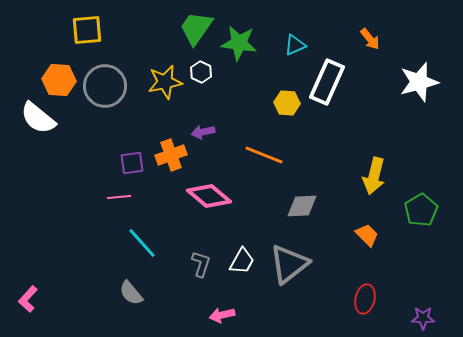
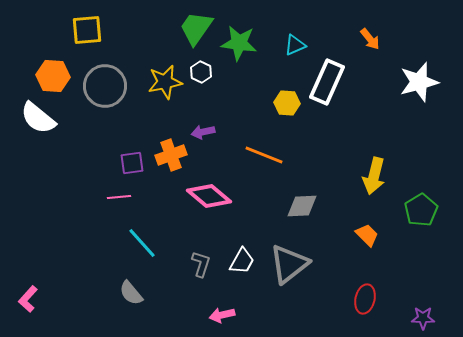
orange hexagon: moved 6 px left, 4 px up
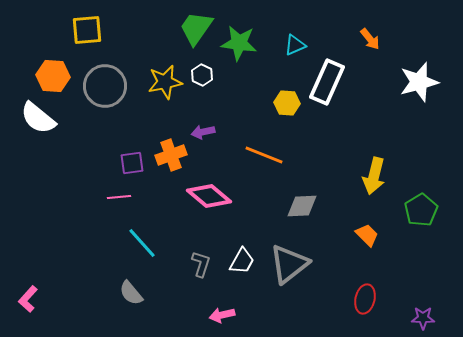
white hexagon: moved 1 px right, 3 px down
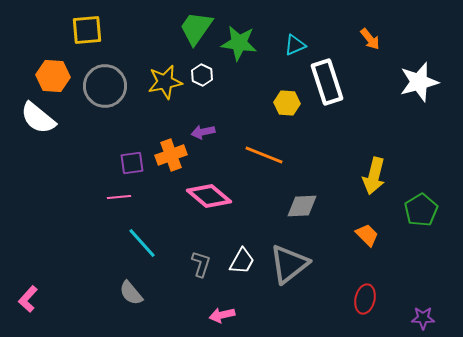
white rectangle: rotated 42 degrees counterclockwise
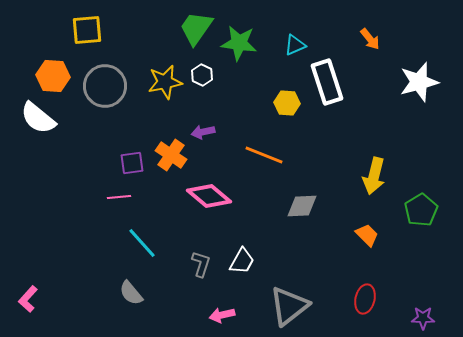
orange cross: rotated 36 degrees counterclockwise
gray triangle: moved 42 px down
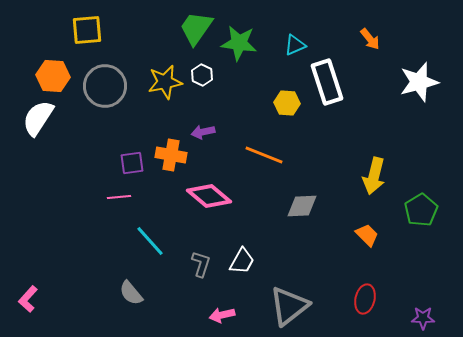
white semicircle: rotated 84 degrees clockwise
orange cross: rotated 24 degrees counterclockwise
cyan line: moved 8 px right, 2 px up
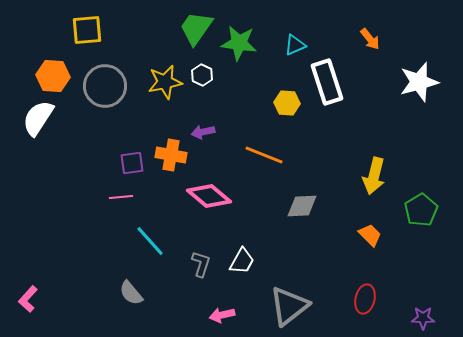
pink line: moved 2 px right
orange trapezoid: moved 3 px right
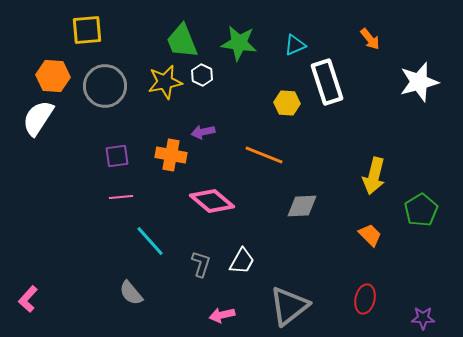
green trapezoid: moved 14 px left, 13 px down; rotated 57 degrees counterclockwise
purple square: moved 15 px left, 7 px up
pink diamond: moved 3 px right, 5 px down
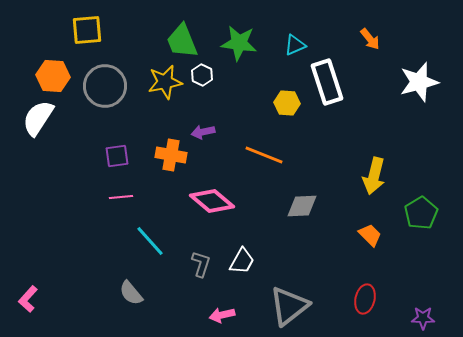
green pentagon: moved 3 px down
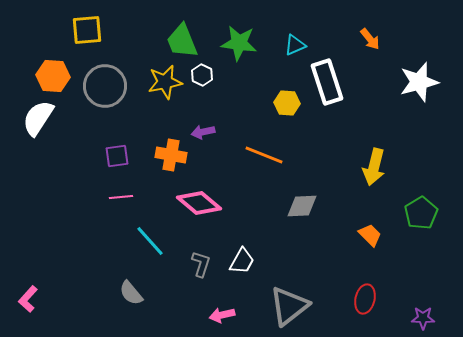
yellow arrow: moved 9 px up
pink diamond: moved 13 px left, 2 px down
